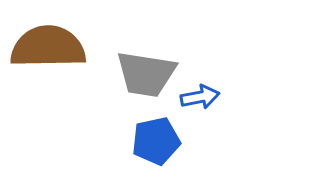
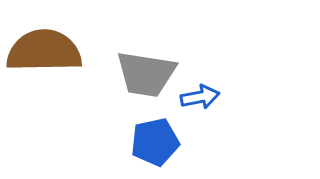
brown semicircle: moved 4 px left, 4 px down
blue pentagon: moved 1 px left, 1 px down
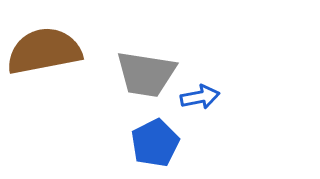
brown semicircle: rotated 10 degrees counterclockwise
blue pentagon: moved 1 px down; rotated 15 degrees counterclockwise
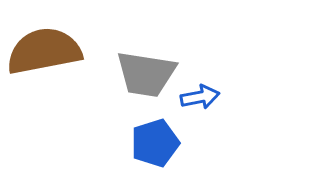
blue pentagon: rotated 9 degrees clockwise
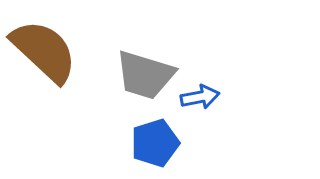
brown semicircle: rotated 54 degrees clockwise
gray trapezoid: moved 1 px left, 1 px down; rotated 8 degrees clockwise
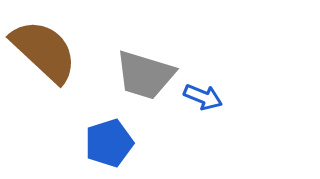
blue arrow: moved 3 px right; rotated 33 degrees clockwise
blue pentagon: moved 46 px left
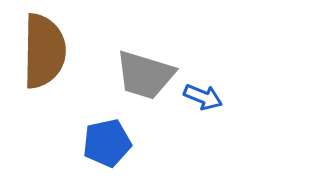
brown semicircle: rotated 48 degrees clockwise
blue pentagon: moved 2 px left; rotated 6 degrees clockwise
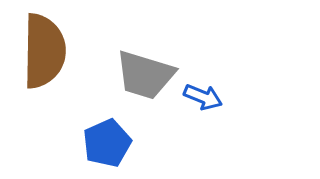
blue pentagon: rotated 12 degrees counterclockwise
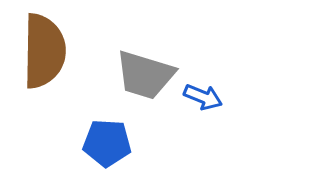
blue pentagon: rotated 27 degrees clockwise
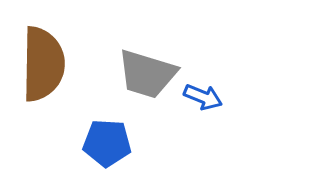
brown semicircle: moved 1 px left, 13 px down
gray trapezoid: moved 2 px right, 1 px up
